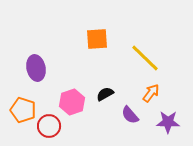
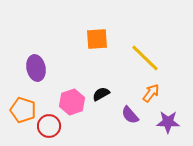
black semicircle: moved 4 px left
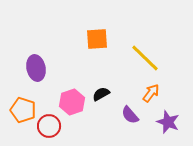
purple star: rotated 20 degrees clockwise
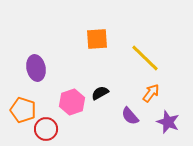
black semicircle: moved 1 px left, 1 px up
purple semicircle: moved 1 px down
red circle: moved 3 px left, 3 px down
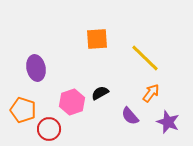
red circle: moved 3 px right
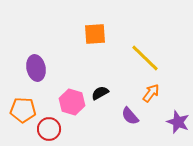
orange square: moved 2 px left, 5 px up
pink hexagon: rotated 25 degrees counterclockwise
orange pentagon: rotated 15 degrees counterclockwise
purple star: moved 10 px right
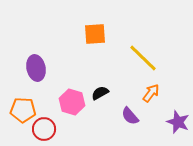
yellow line: moved 2 px left
red circle: moved 5 px left
